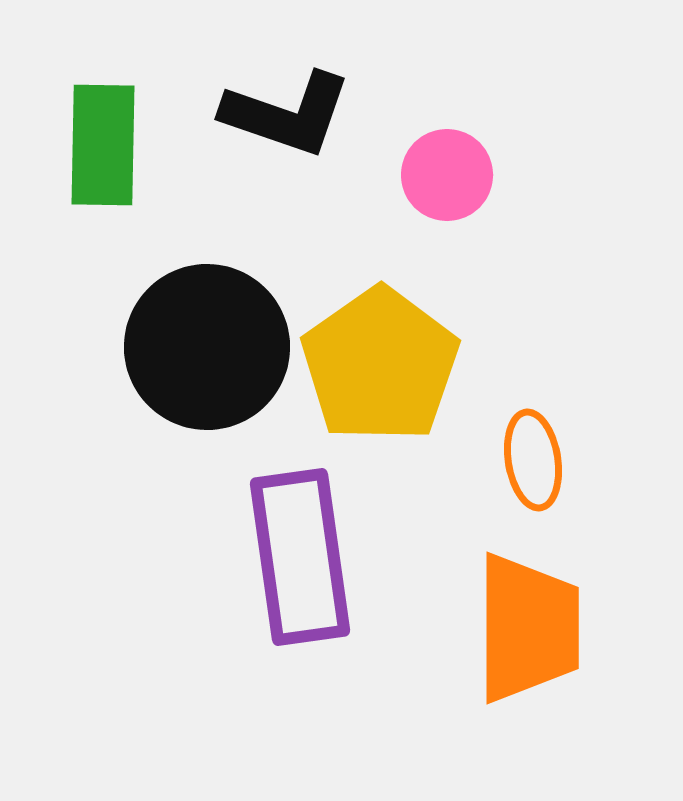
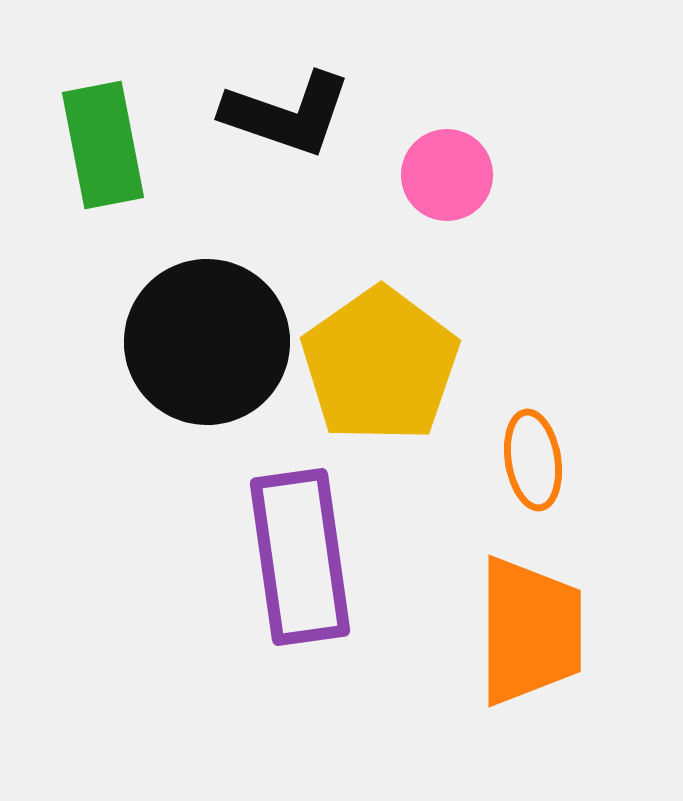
green rectangle: rotated 12 degrees counterclockwise
black circle: moved 5 px up
orange trapezoid: moved 2 px right, 3 px down
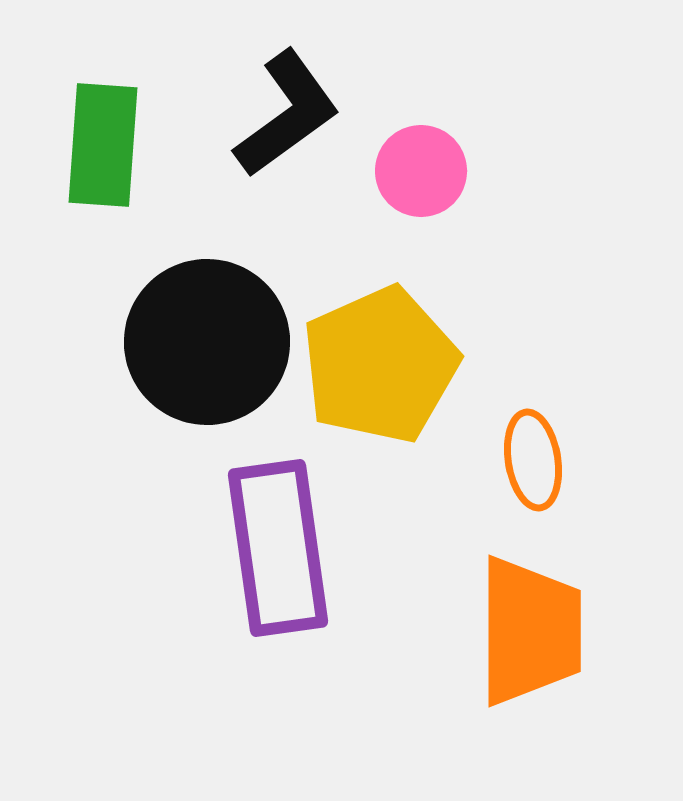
black L-shape: rotated 55 degrees counterclockwise
green rectangle: rotated 15 degrees clockwise
pink circle: moved 26 px left, 4 px up
yellow pentagon: rotated 11 degrees clockwise
purple rectangle: moved 22 px left, 9 px up
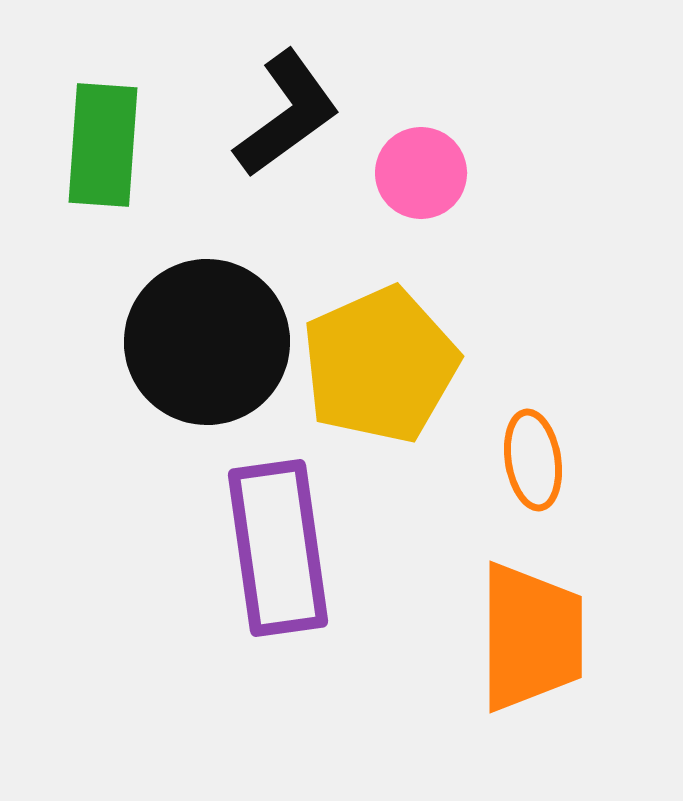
pink circle: moved 2 px down
orange trapezoid: moved 1 px right, 6 px down
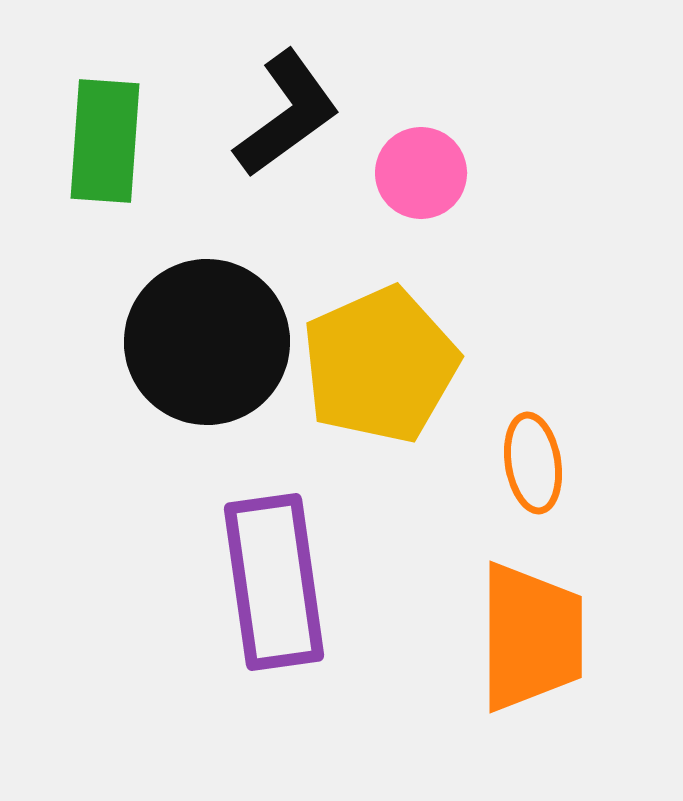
green rectangle: moved 2 px right, 4 px up
orange ellipse: moved 3 px down
purple rectangle: moved 4 px left, 34 px down
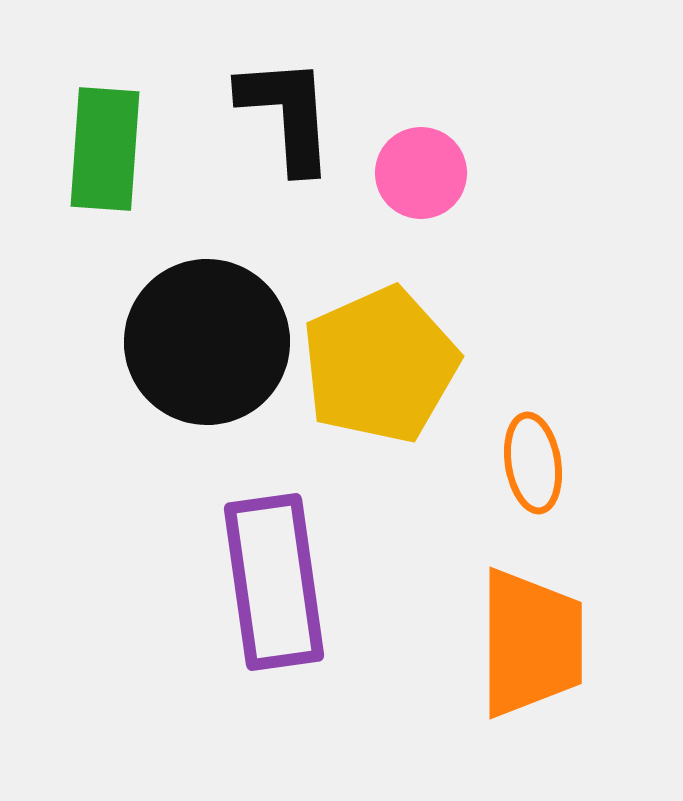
black L-shape: rotated 58 degrees counterclockwise
green rectangle: moved 8 px down
orange trapezoid: moved 6 px down
